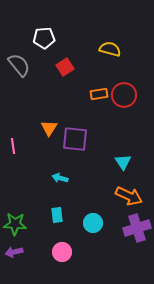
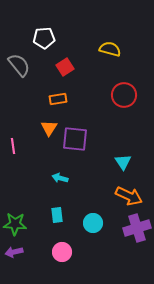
orange rectangle: moved 41 px left, 5 px down
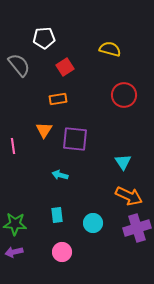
orange triangle: moved 5 px left, 2 px down
cyan arrow: moved 3 px up
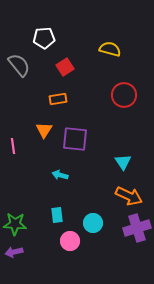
pink circle: moved 8 px right, 11 px up
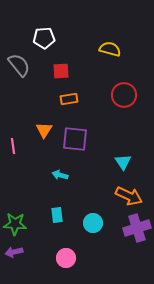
red square: moved 4 px left, 4 px down; rotated 30 degrees clockwise
orange rectangle: moved 11 px right
pink circle: moved 4 px left, 17 px down
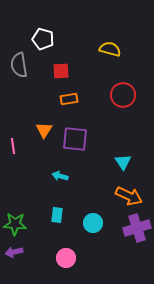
white pentagon: moved 1 px left, 1 px down; rotated 20 degrees clockwise
gray semicircle: rotated 150 degrees counterclockwise
red circle: moved 1 px left
cyan arrow: moved 1 px down
cyan rectangle: rotated 14 degrees clockwise
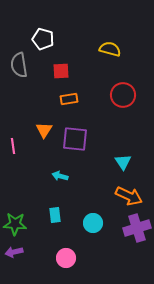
cyan rectangle: moved 2 px left; rotated 14 degrees counterclockwise
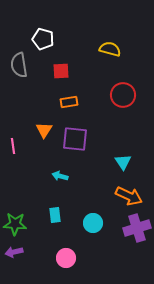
orange rectangle: moved 3 px down
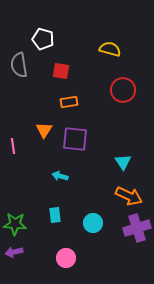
red square: rotated 12 degrees clockwise
red circle: moved 5 px up
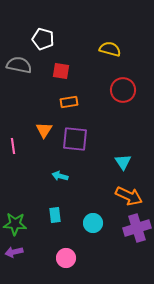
gray semicircle: rotated 110 degrees clockwise
